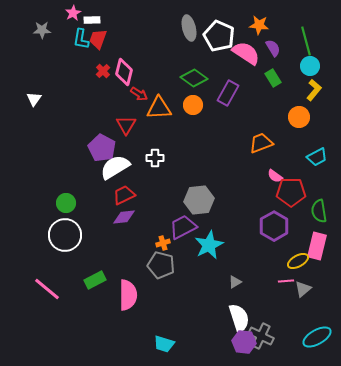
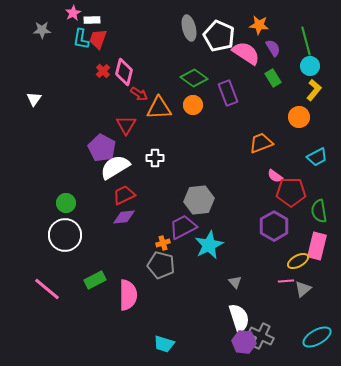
purple rectangle at (228, 93): rotated 50 degrees counterclockwise
gray triangle at (235, 282): rotated 40 degrees counterclockwise
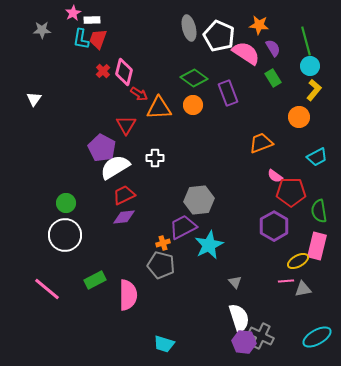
gray triangle at (303, 289): rotated 30 degrees clockwise
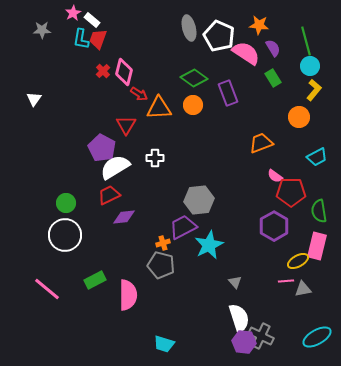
white rectangle at (92, 20): rotated 42 degrees clockwise
red trapezoid at (124, 195): moved 15 px left
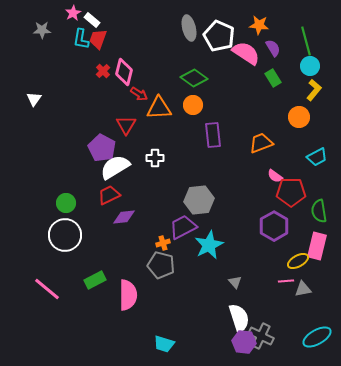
purple rectangle at (228, 93): moved 15 px left, 42 px down; rotated 15 degrees clockwise
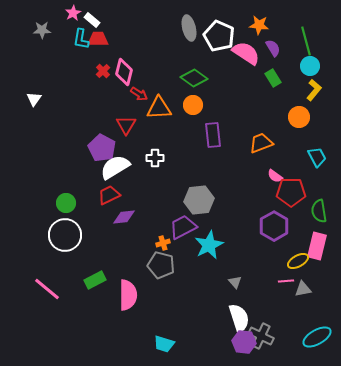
red trapezoid at (98, 39): rotated 70 degrees clockwise
cyan trapezoid at (317, 157): rotated 90 degrees counterclockwise
